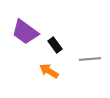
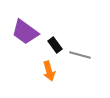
gray line: moved 10 px left, 4 px up; rotated 20 degrees clockwise
orange arrow: rotated 138 degrees counterclockwise
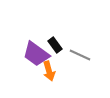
purple trapezoid: moved 11 px right, 22 px down
gray line: rotated 10 degrees clockwise
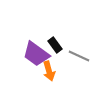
gray line: moved 1 px left, 1 px down
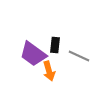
black rectangle: rotated 42 degrees clockwise
purple trapezoid: moved 3 px left
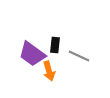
purple trapezoid: moved 1 px left
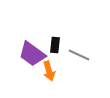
gray line: moved 1 px up
